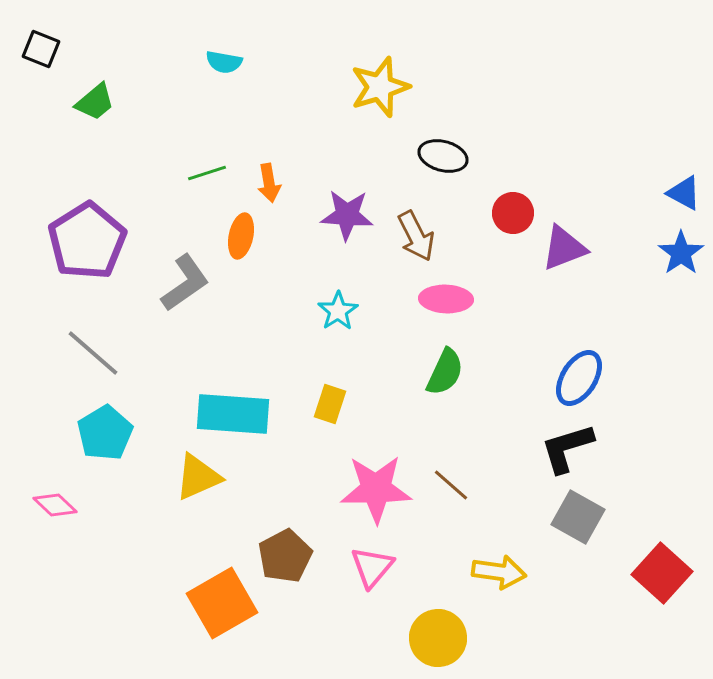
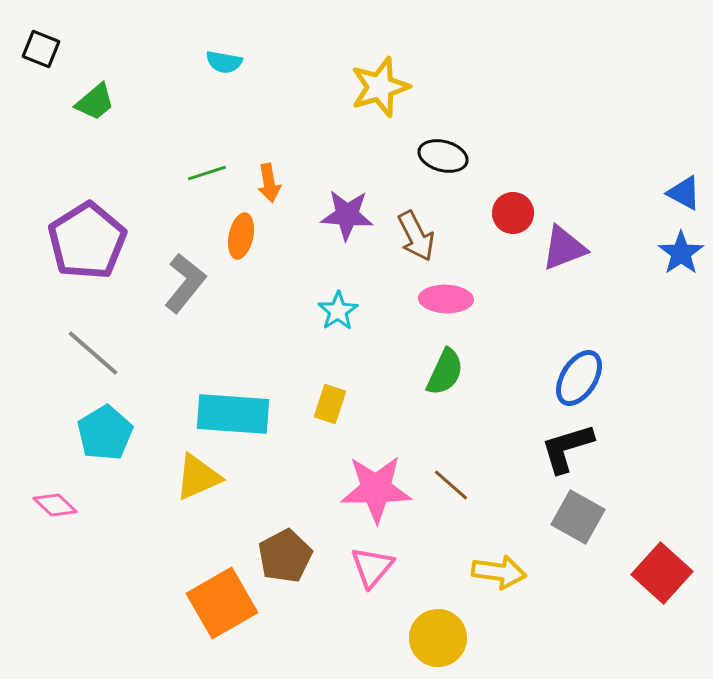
gray L-shape: rotated 16 degrees counterclockwise
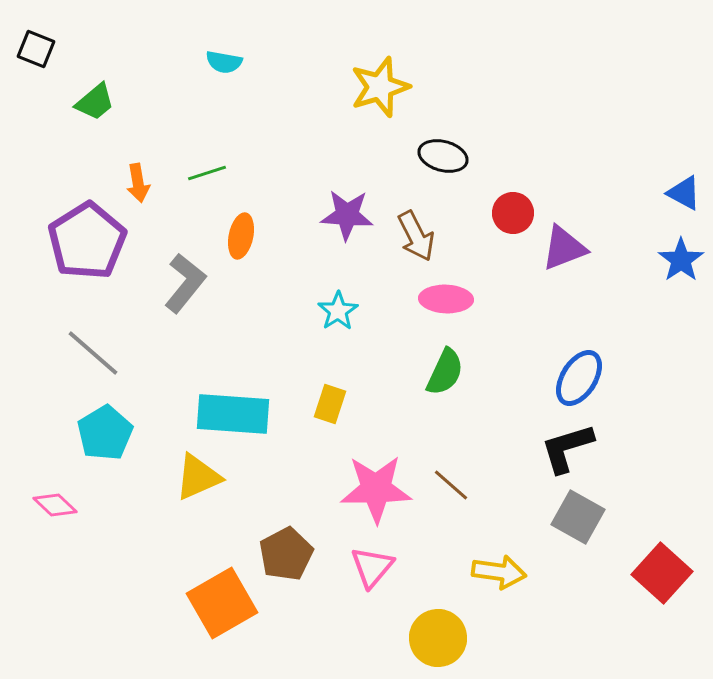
black square: moved 5 px left
orange arrow: moved 131 px left
blue star: moved 7 px down
brown pentagon: moved 1 px right, 2 px up
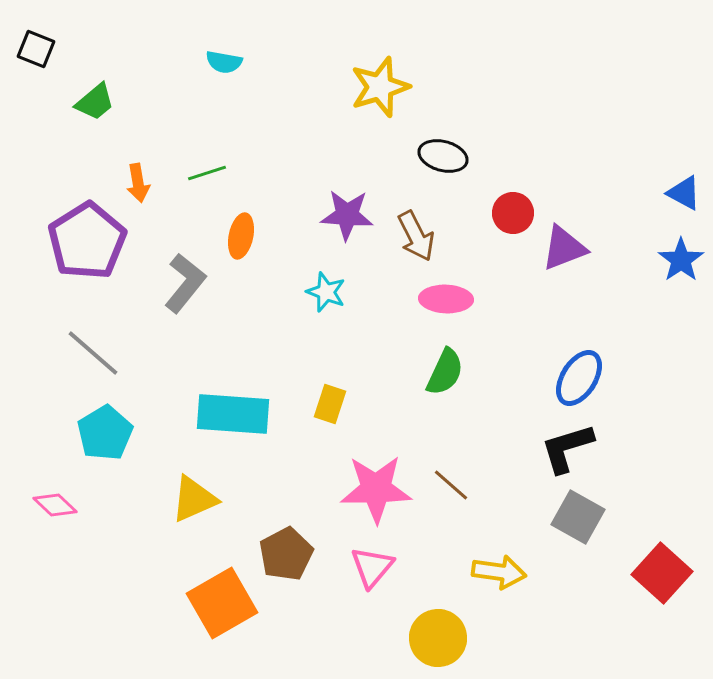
cyan star: moved 12 px left, 19 px up; rotated 18 degrees counterclockwise
yellow triangle: moved 4 px left, 22 px down
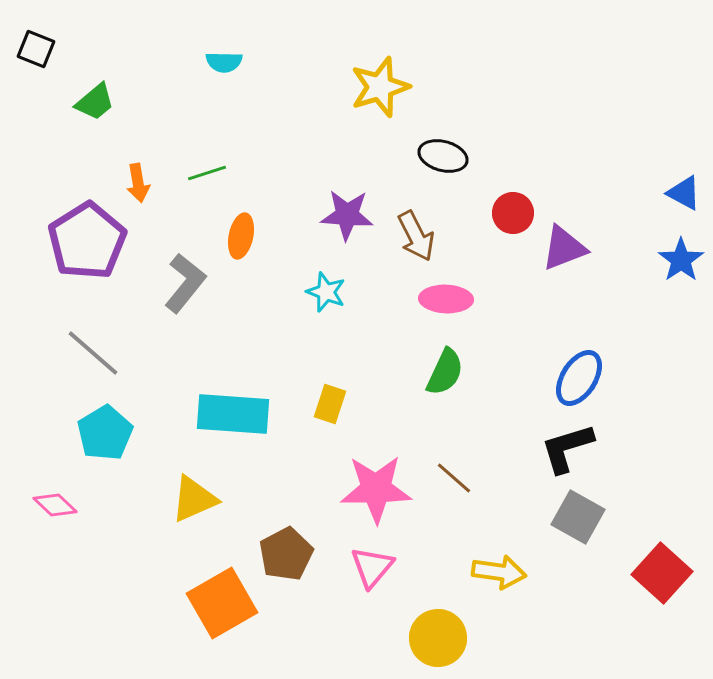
cyan semicircle: rotated 9 degrees counterclockwise
brown line: moved 3 px right, 7 px up
